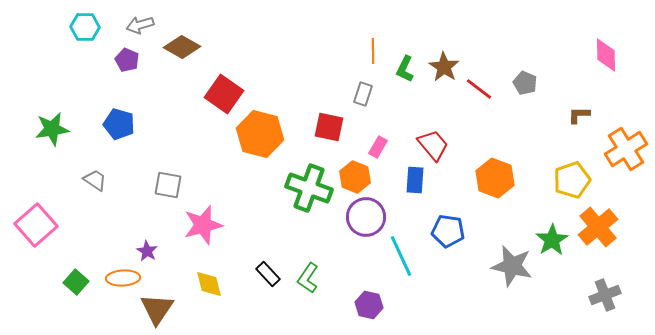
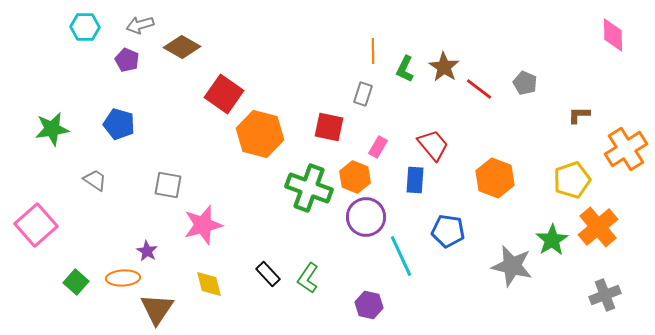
pink diamond at (606, 55): moved 7 px right, 20 px up
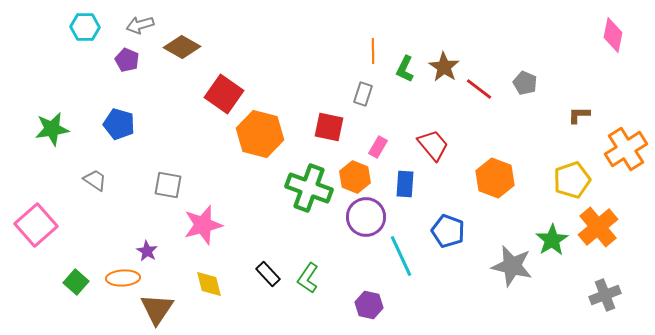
pink diamond at (613, 35): rotated 12 degrees clockwise
blue rectangle at (415, 180): moved 10 px left, 4 px down
blue pentagon at (448, 231): rotated 12 degrees clockwise
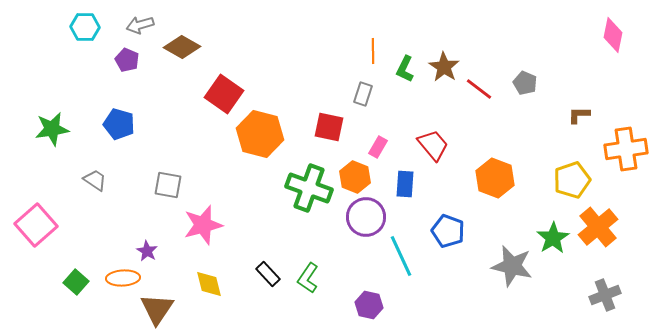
orange cross at (626, 149): rotated 24 degrees clockwise
green star at (552, 240): moved 1 px right, 2 px up
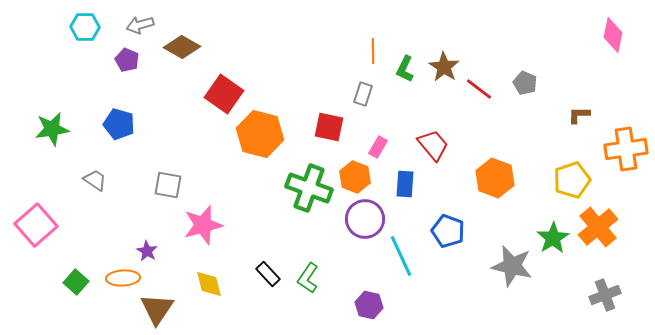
purple circle at (366, 217): moved 1 px left, 2 px down
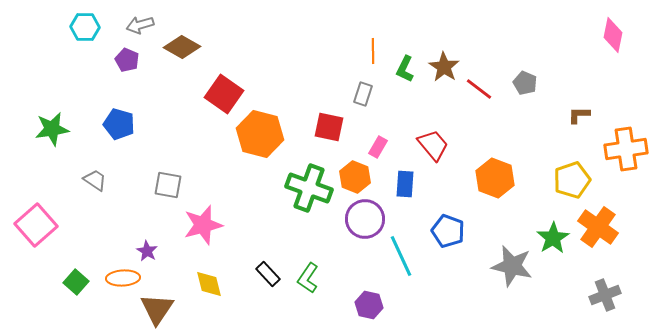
orange cross at (598, 227): rotated 15 degrees counterclockwise
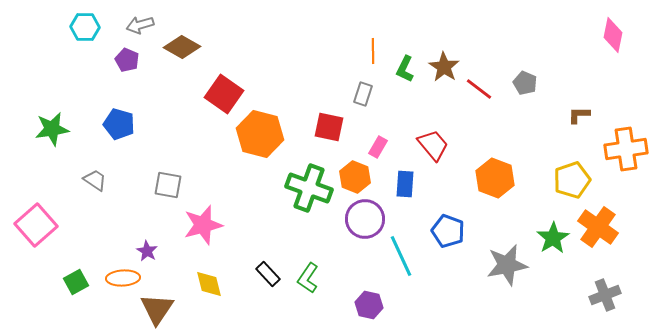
gray star at (512, 266): moved 5 px left, 1 px up; rotated 24 degrees counterclockwise
green square at (76, 282): rotated 20 degrees clockwise
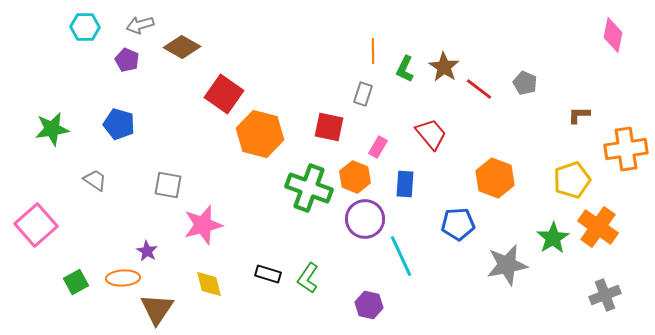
red trapezoid at (433, 145): moved 2 px left, 11 px up
blue pentagon at (448, 231): moved 10 px right, 7 px up; rotated 24 degrees counterclockwise
black rectangle at (268, 274): rotated 30 degrees counterclockwise
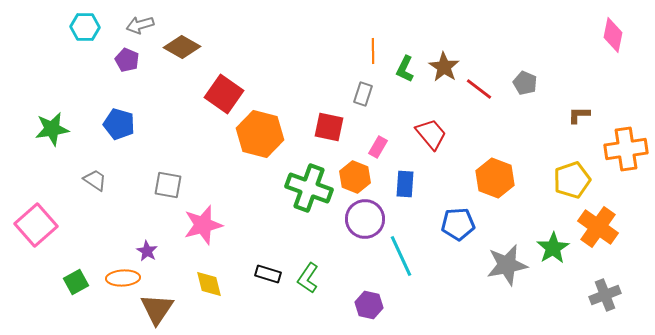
green star at (553, 238): moved 10 px down
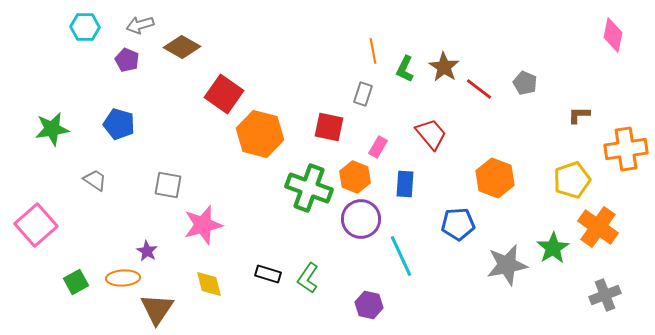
orange line at (373, 51): rotated 10 degrees counterclockwise
purple circle at (365, 219): moved 4 px left
